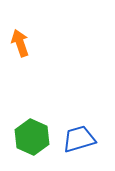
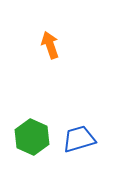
orange arrow: moved 30 px right, 2 px down
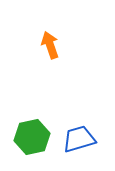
green hexagon: rotated 24 degrees clockwise
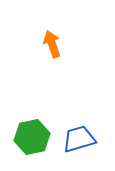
orange arrow: moved 2 px right, 1 px up
